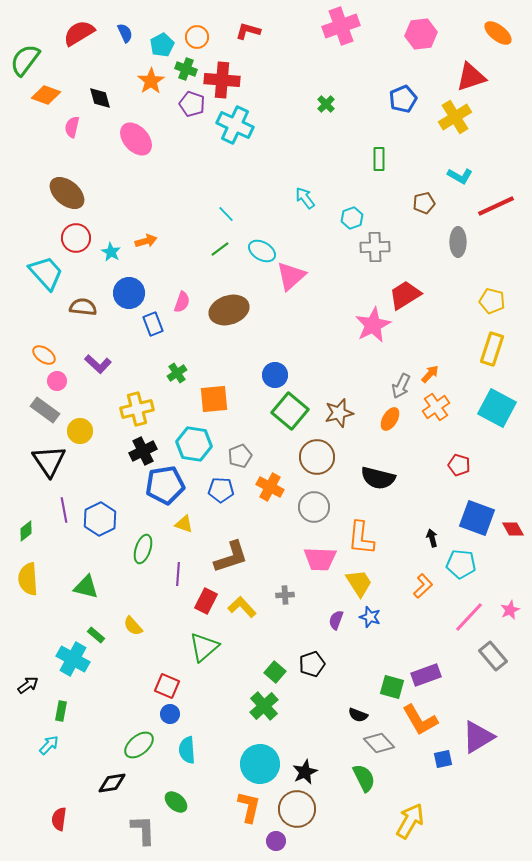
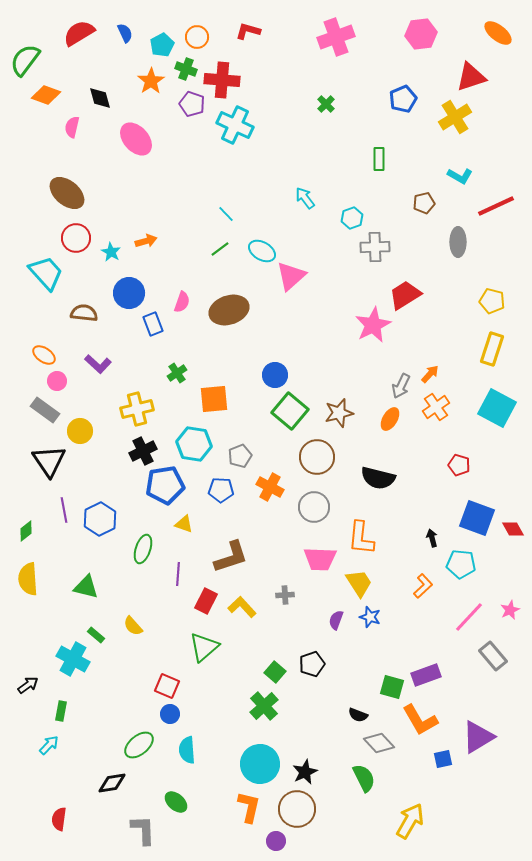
pink cross at (341, 26): moved 5 px left, 11 px down
brown semicircle at (83, 307): moved 1 px right, 6 px down
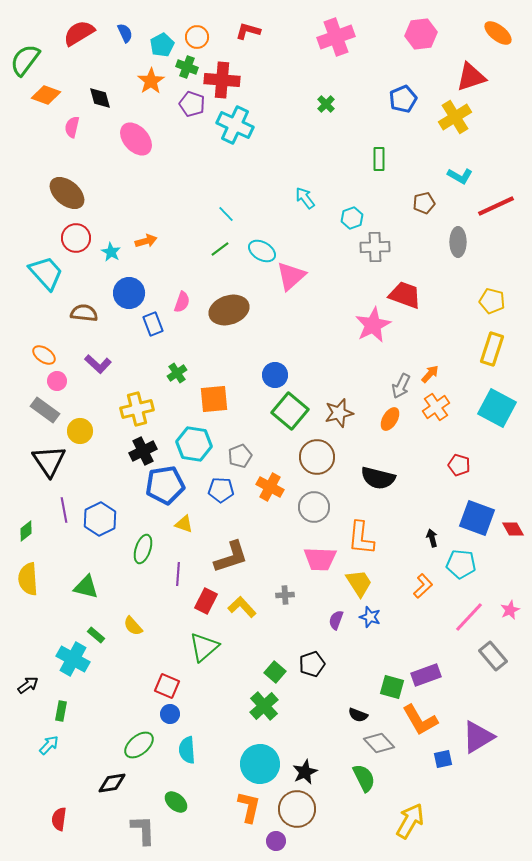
green cross at (186, 69): moved 1 px right, 2 px up
red trapezoid at (405, 295): rotated 52 degrees clockwise
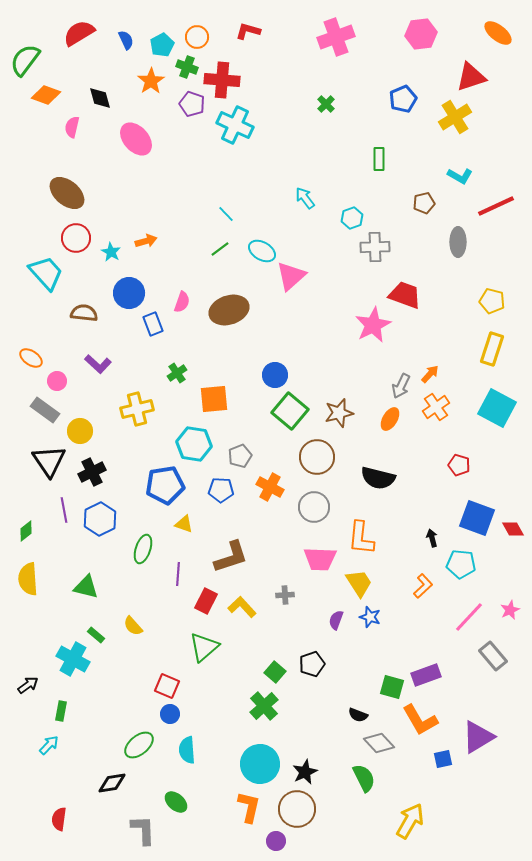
blue semicircle at (125, 33): moved 1 px right, 7 px down
orange ellipse at (44, 355): moved 13 px left, 3 px down
black cross at (143, 451): moved 51 px left, 21 px down
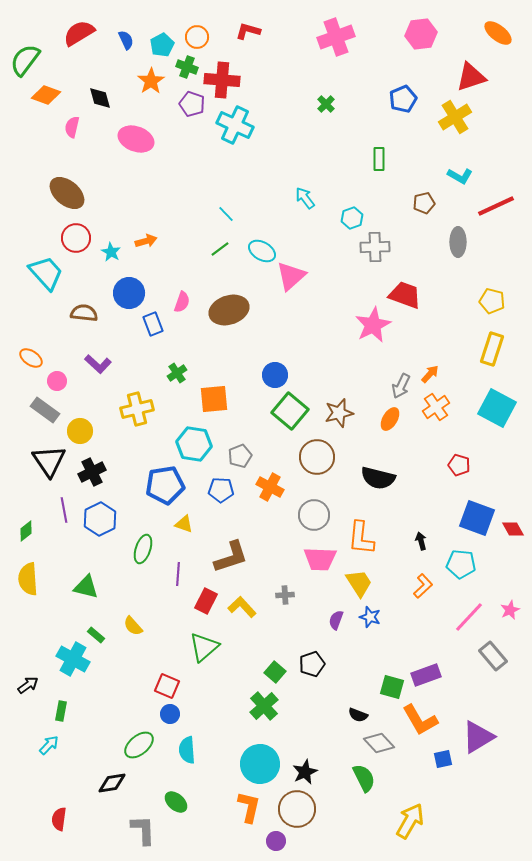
pink ellipse at (136, 139): rotated 28 degrees counterclockwise
gray circle at (314, 507): moved 8 px down
black arrow at (432, 538): moved 11 px left, 3 px down
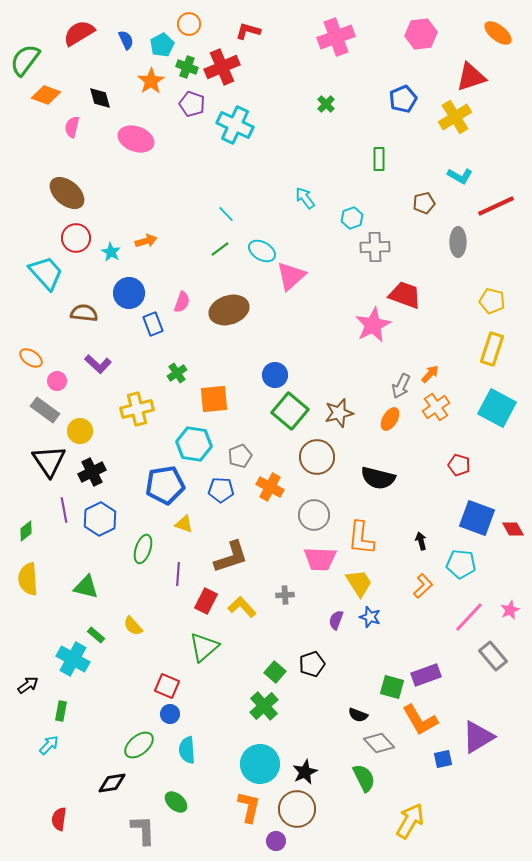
orange circle at (197, 37): moved 8 px left, 13 px up
red cross at (222, 80): moved 13 px up; rotated 28 degrees counterclockwise
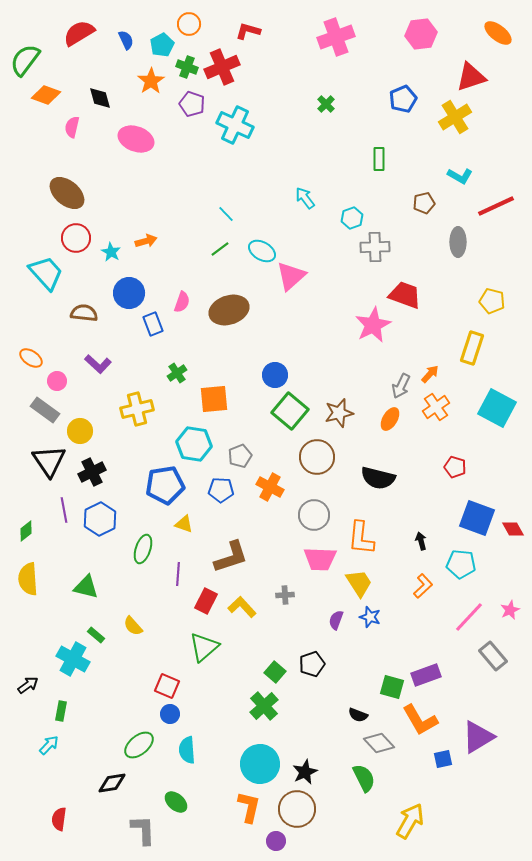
yellow rectangle at (492, 349): moved 20 px left, 1 px up
red pentagon at (459, 465): moved 4 px left, 2 px down
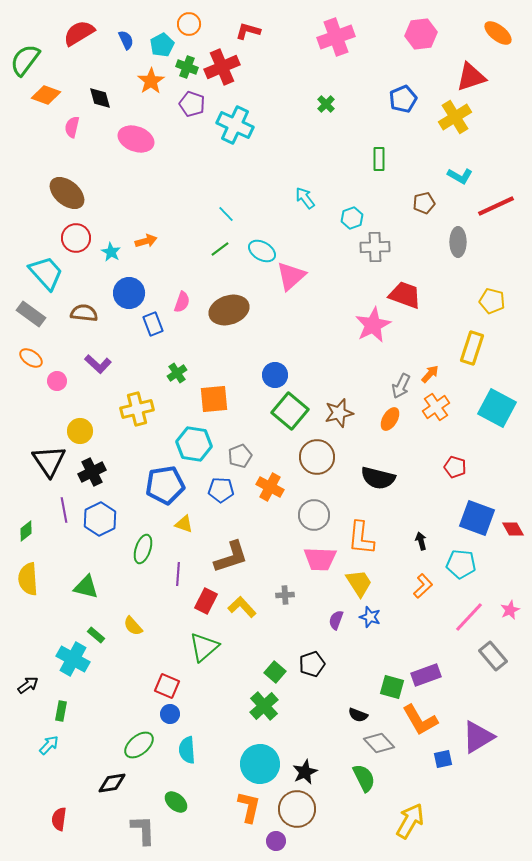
gray rectangle at (45, 410): moved 14 px left, 96 px up
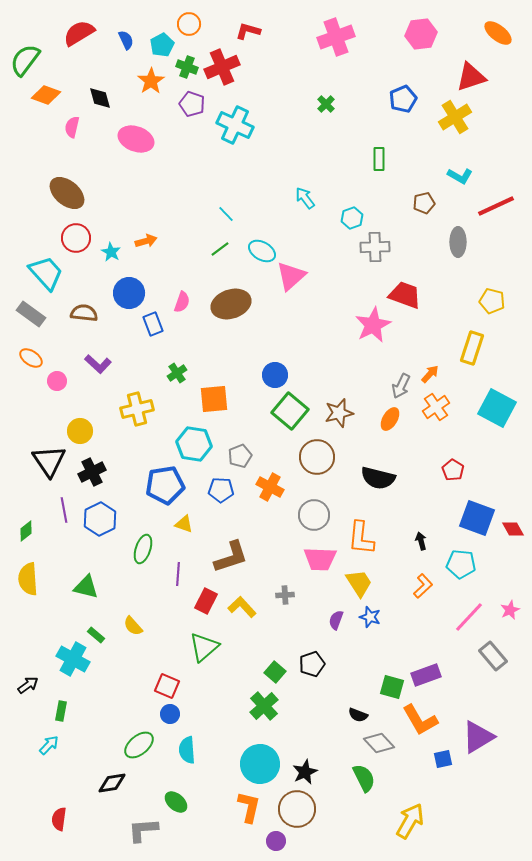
brown ellipse at (229, 310): moved 2 px right, 6 px up
red pentagon at (455, 467): moved 2 px left, 3 px down; rotated 15 degrees clockwise
gray L-shape at (143, 830): rotated 92 degrees counterclockwise
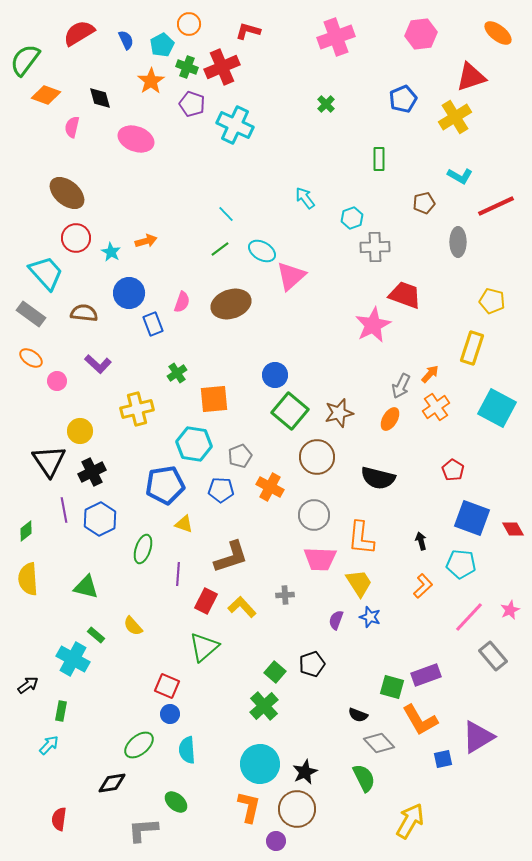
blue square at (477, 518): moved 5 px left
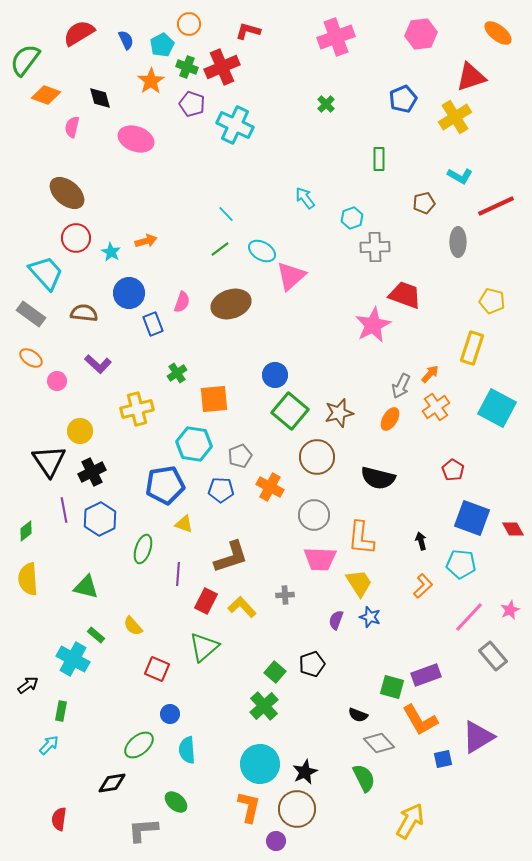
red square at (167, 686): moved 10 px left, 17 px up
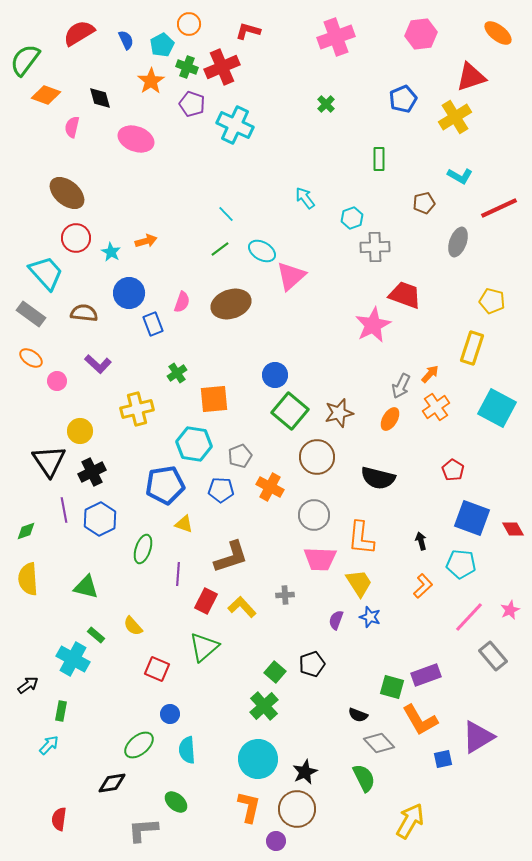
red line at (496, 206): moved 3 px right, 2 px down
gray ellipse at (458, 242): rotated 20 degrees clockwise
green diamond at (26, 531): rotated 20 degrees clockwise
cyan circle at (260, 764): moved 2 px left, 5 px up
